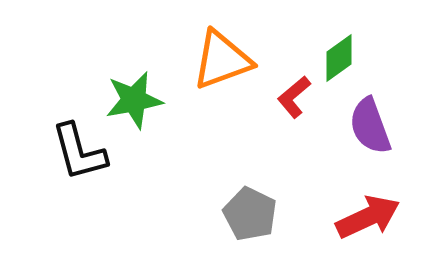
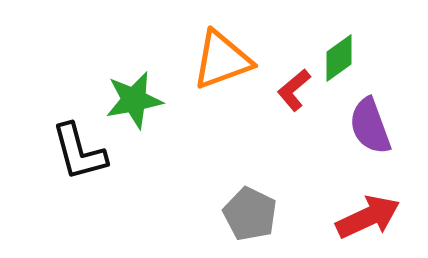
red L-shape: moved 7 px up
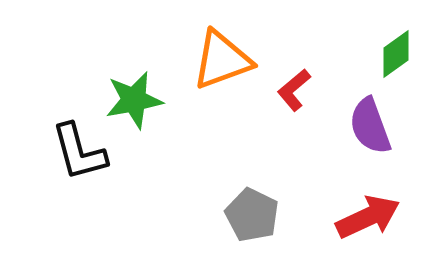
green diamond: moved 57 px right, 4 px up
gray pentagon: moved 2 px right, 1 px down
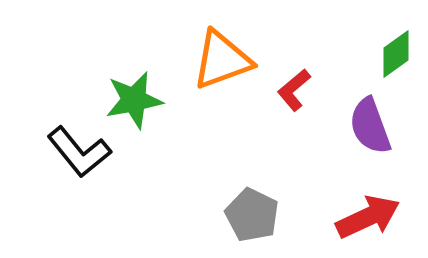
black L-shape: rotated 24 degrees counterclockwise
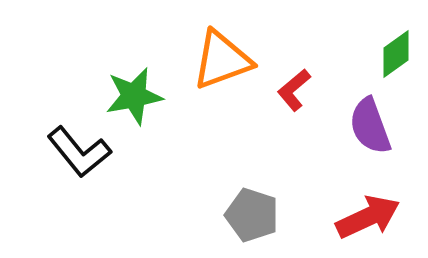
green star: moved 4 px up
gray pentagon: rotated 8 degrees counterclockwise
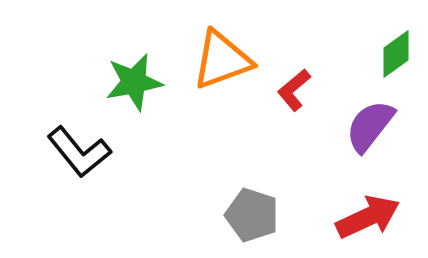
green star: moved 14 px up
purple semicircle: rotated 58 degrees clockwise
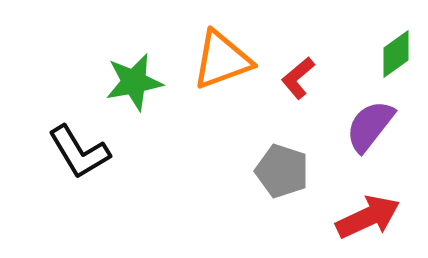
red L-shape: moved 4 px right, 12 px up
black L-shape: rotated 8 degrees clockwise
gray pentagon: moved 30 px right, 44 px up
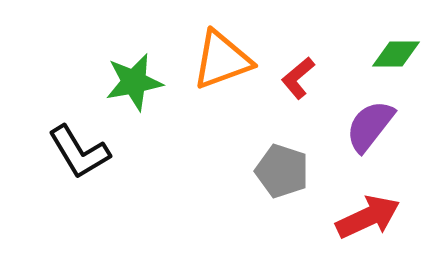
green diamond: rotated 36 degrees clockwise
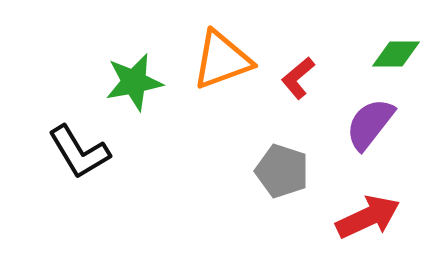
purple semicircle: moved 2 px up
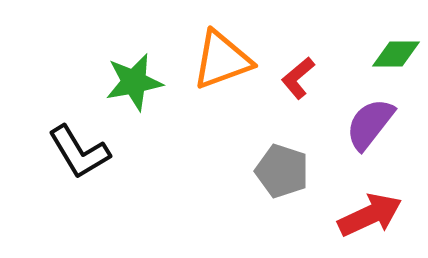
red arrow: moved 2 px right, 2 px up
